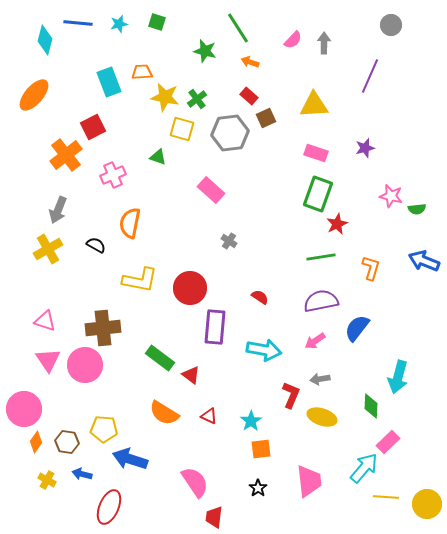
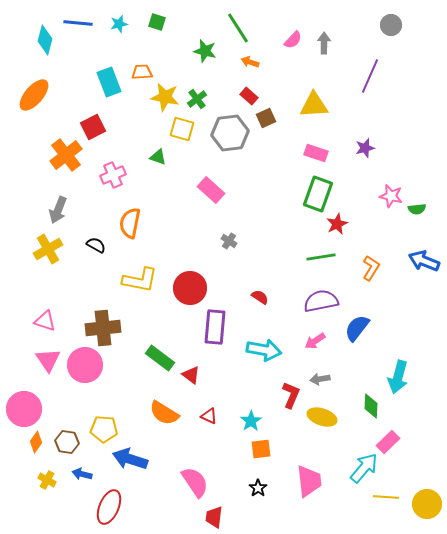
orange L-shape at (371, 268): rotated 15 degrees clockwise
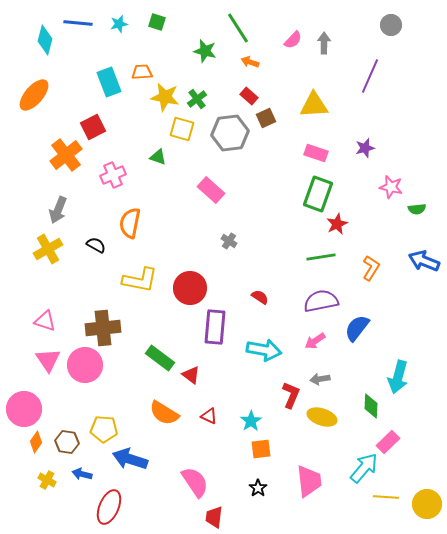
pink star at (391, 196): moved 9 px up
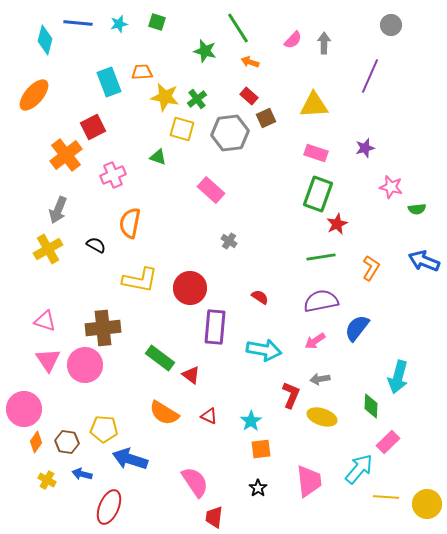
cyan arrow at (364, 468): moved 5 px left, 1 px down
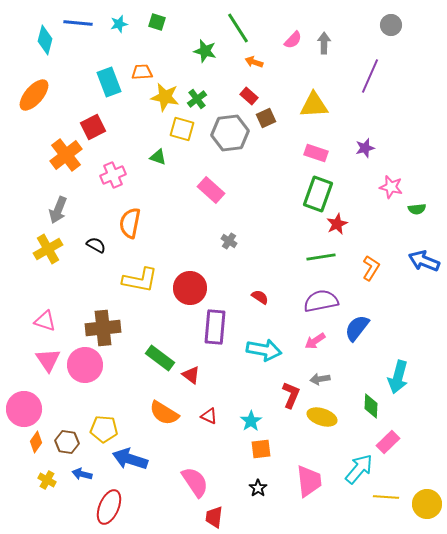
orange arrow at (250, 62): moved 4 px right
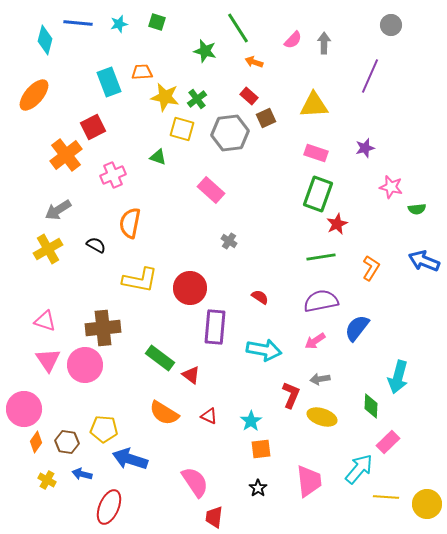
gray arrow at (58, 210): rotated 36 degrees clockwise
